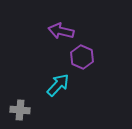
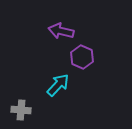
gray cross: moved 1 px right
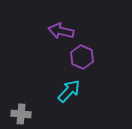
cyan arrow: moved 11 px right, 6 px down
gray cross: moved 4 px down
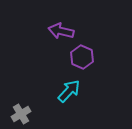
gray cross: rotated 36 degrees counterclockwise
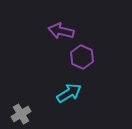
cyan arrow: moved 2 px down; rotated 15 degrees clockwise
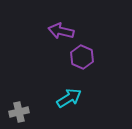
cyan arrow: moved 5 px down
gray cross: moved 2 px left, 2 px up; rotated 18 degrees clockwise
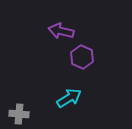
gray cross: moved 2 px down; rotated 18 degrees clockwise
